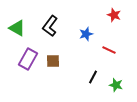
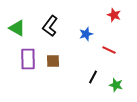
purple rectangle: rotated 30 degrees counterclockwise
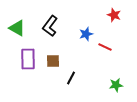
red line: moved 4 px left, 3 px up
black line: moved 22 px left, 1 px down
green star: rotated 24 degrees counterclockwise
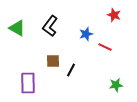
purple rectangle: moved 24 px down
black line: moved 8 px up
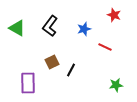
blue star: moved 2 px left, 5 px up
brown square: moved 1 px left, 1 px down; rotated 24 degrees counterclockwise
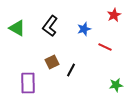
red star: rotated 24 degrees clockwise
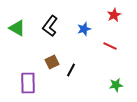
red line: moved 5 px right, 1 px up
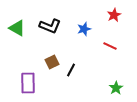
black L-shape: rotated 105 degrees counterclockwise
green star: moved 3 px down; rotated 24 degrees counterclockwise
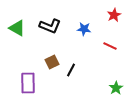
blue star: rotated 24 degrees clockwise
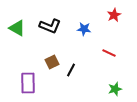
red line: moved 1 px left, 7 px down
green star: moved 1 px left, 1 px down; rotated 16 degrees clockwise
